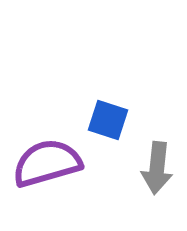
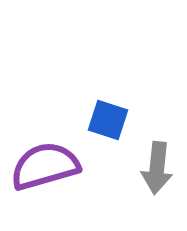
purple semicircle: moved 2 px left, 3 px down
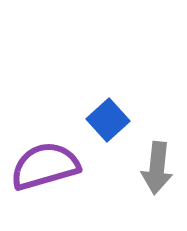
blue square: rotated 30 degrees clockwise
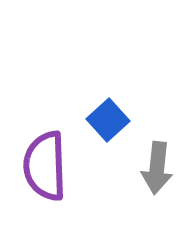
purple semicircle: rotated 76 degrees counterclockwise
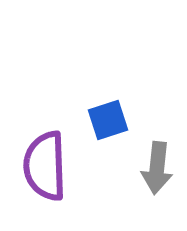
blue square: rotated 24 degrees clockwise
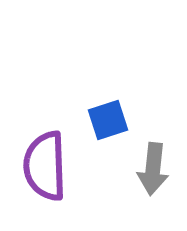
gray arrow: moved 4 px left, 1 px down
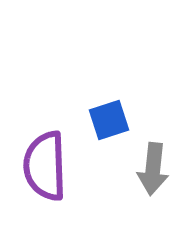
blue square: moved 1 px right
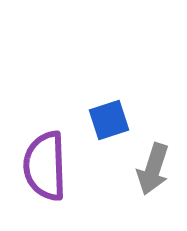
gray arrow: rotated 12 degrees clockwise
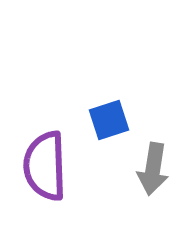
gray arrow: rotated 9 degrees counterclockwise
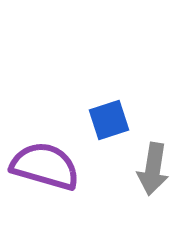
purple semicircle: rotated 108 degrees clockwise
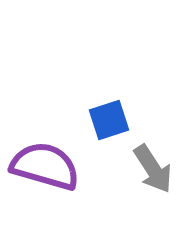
gray arrow: rotated 42 degrees counterclockwise
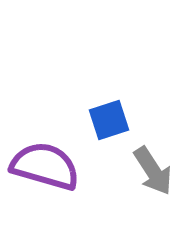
gray arrow: moved 2 px down
